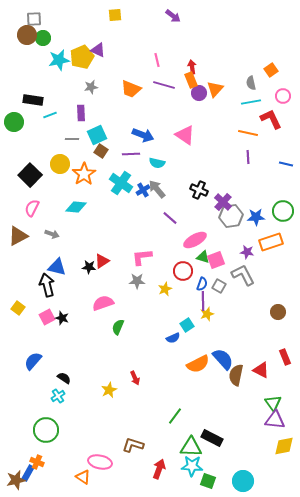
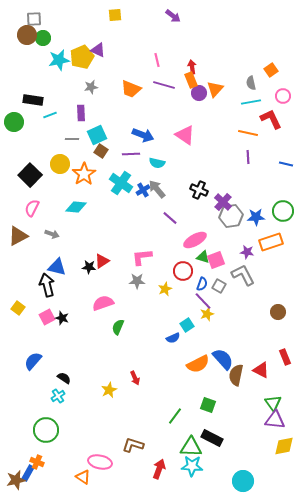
purple line at (203, 301): rotated 42 degrees counterclockwise
green square at (208, 481): moved 76 px up
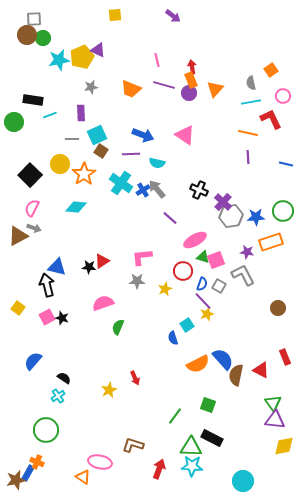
purple circle at (199, 93): moved 10 px left
gray arrow at (52, 234): moved 18 px left, 6 px up
brown circle at (278, 312): moved 4 px up
blue semicircle at (173, 338): rotated 96 degrees clockwise
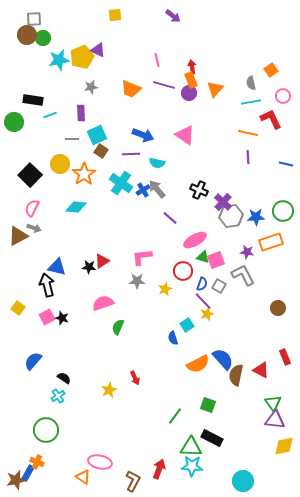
brown L-shape at (133, 445): moved 36 px down; rotated 100 degrees clockwise
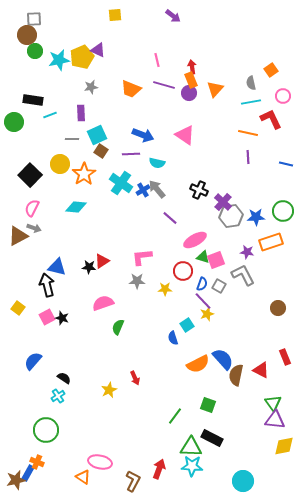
green circle at (43, 38): moved 8 px left, 13 px down
yellow star at (165, 289): rotated 24 degrees clockwise
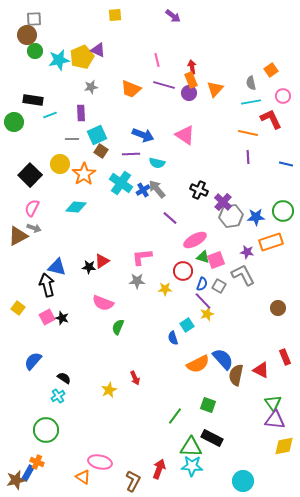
pink semicircle at (103, 303): rotated 140 degrees counterclockwise
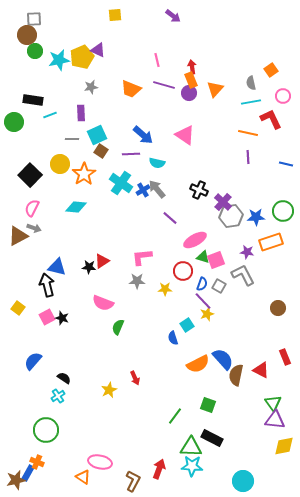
blue arrow at (143, 135): rotated 20 degrees clockwise
